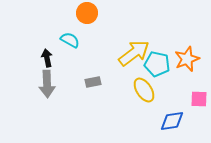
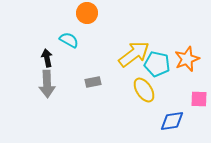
cyan semicircle: moved 1 px left
yellow arrow: moved 1 px down
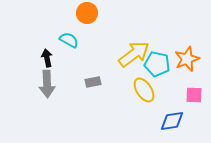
pink square: moved 5 px left, 4 px up
